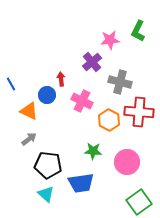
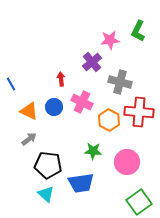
blue circle: moved 7 px right, 12 px down
pink cross: moved 1 px down
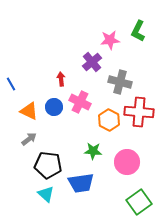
pink cross: moved 2 px left
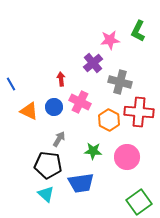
purple cross: moved 1 px right, 1 px down
gray arrow: moved 30 px right; rotated 21 degrees counterclockwise
pink circle: moved 5 px up
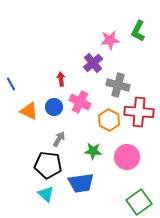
gray cross: moved 2 px left, 3 px down
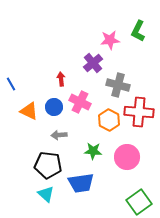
gray arrow: moved 4 px up; rotated 126 degrees counterclockwise
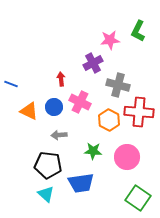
purple cross: rotated 12 degrees clockwise
blue line: rotated 40 degrees counterclockwise
green square: moved 1 px left, 4 px up; rotated 20 degrees counterclockwise
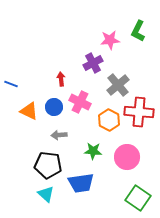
gray cross: rotated 35 degrees clockwise
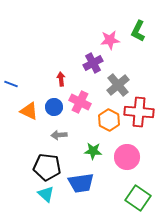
black pentagon: moved 1 px left, 2 px down
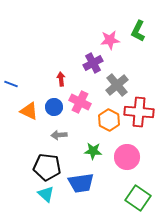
gray cross: moved 1 px left
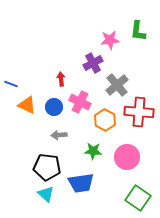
green L-shape: rotated 20 degrees counterclockwise
orange triangle: moved 2 px left, 6 px up
orange hexagon: moved 4 px left
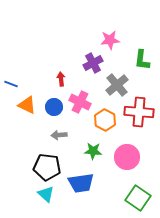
green L-shape: moved 4 px right, 29 px down
